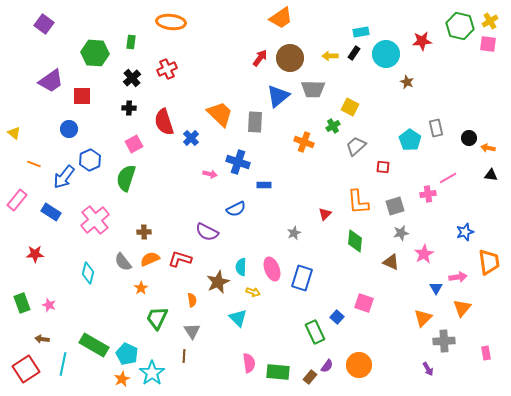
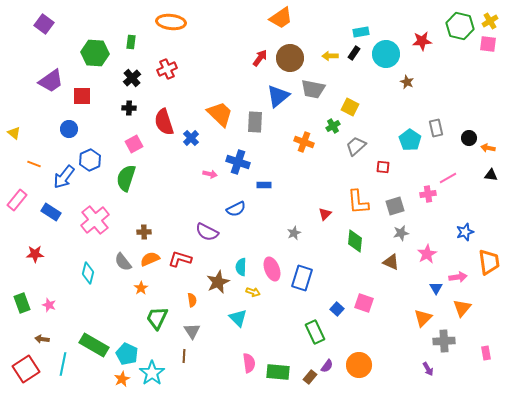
gray trapezoid at (313, 89): rotated 10 degrees clockwise
pink star at (424, 254): moved 3 px right
blue square at (337, 317): moved 8 px up
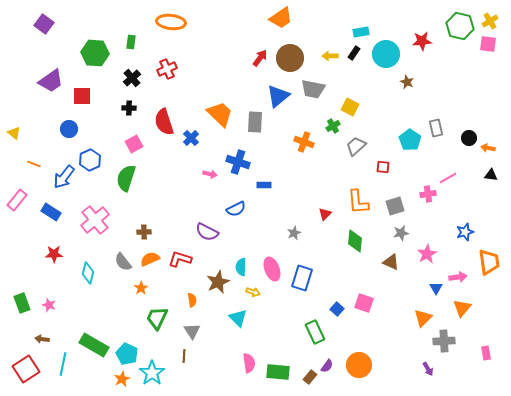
red star at (35, 254): moved 19 px right
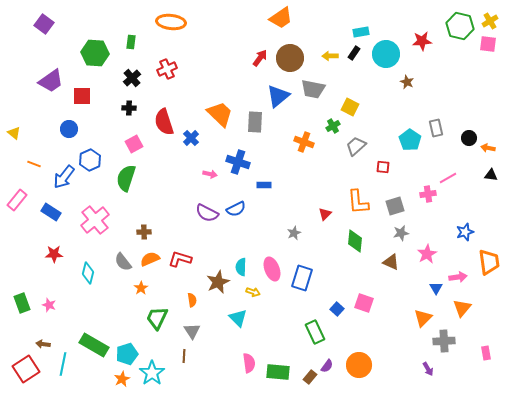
purple semicircle at (207, 232): moved 19 px up
brown arrow at (42, 339): moved 1 px right, 5 px down
cyan pentagon at (127, 354): rotated 30 degrees clockwise
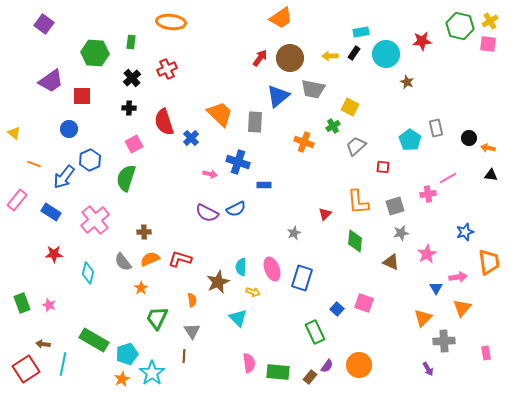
green rectangle at (94, 345): moved 5 px up
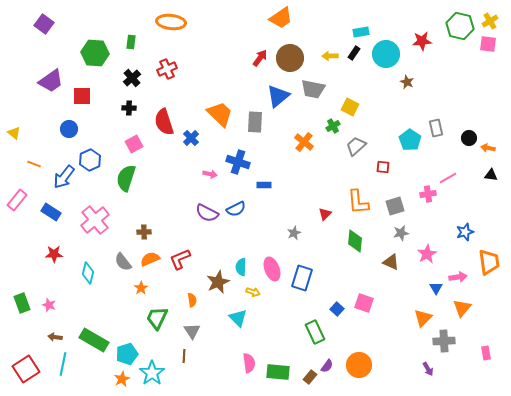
orange cross at (304, 142): rotated 18 degrees clockwise
red L-shape at (180, 259): rotated 40 degrees counterclockwise
brown arrow at (43, 344): moved 12 px right, 7 px up
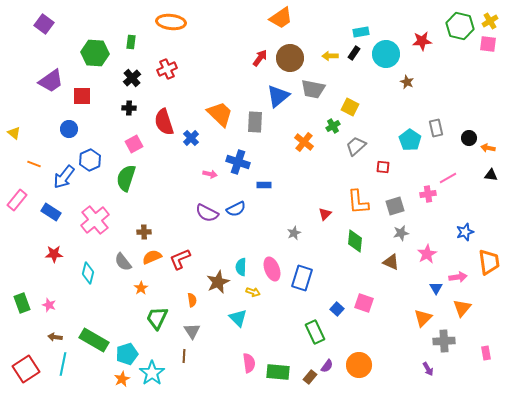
orange semicircle at (150, 259): moved 2 px right, 2 px up
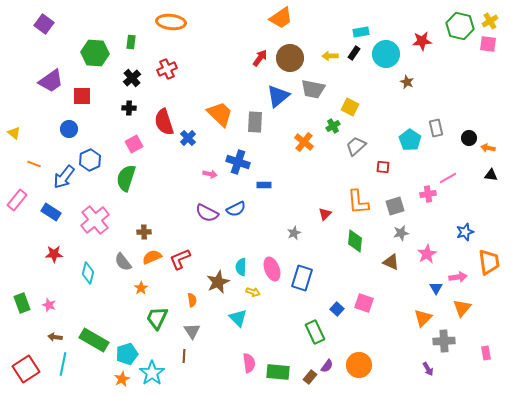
blue cross at (191, 138): moved 3 px left
